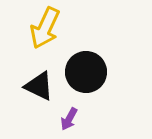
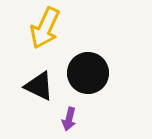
black circle: moved 2 px right, 1 px down
purple arrow: rotated 15 degrees counterclockwise
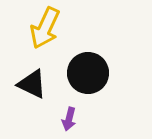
black triangle: moved 7 px left, 2 px up
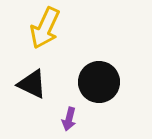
black circle: moved 11 px right, 9 px down
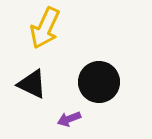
purple arrow: rotated 55 degrees clockwise
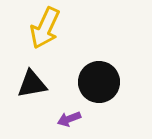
black triangle: rotated 36 degrees counterclockwise
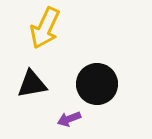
black circle: moved 2 px left, 2 px down
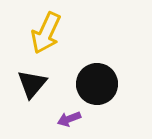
yellow arrow: moved 1 px right, 5 px down
black triangle: rotated 40 degrees counterclockwise
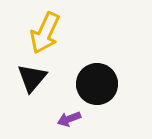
yellow arrow: moved 1 px left
black triangle: moved 6 px up
